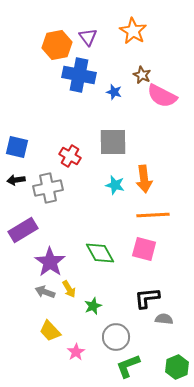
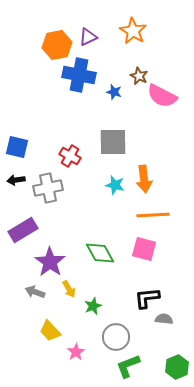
purple triangle: rotated 42 degrees clockwise
brown star: moved 3 px left, 1 px down
gray arrow: moved 10 px left
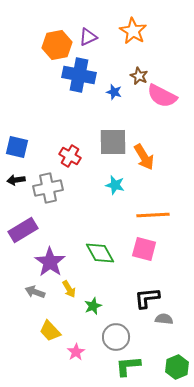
orange arrow: moved 22 px up; rotated 24 degrees counterclockwise
green L-shape: rotated 16 degrees clockwise
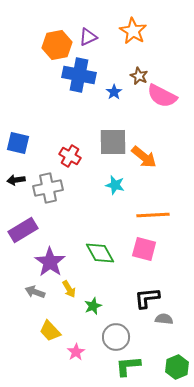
blue star: rotated 21 degrees clockwise
blue square: moved 1 px right, 4 px up
orange arrow: rotated 20 degrees counterclockwise
